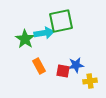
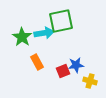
green star: moved 3 px left, 2 px up
orange rectangle: moved 2 px left, 4 px up
red square: rotated 32 degrees counterclockwise
yellow cross: rotated 24 degrees clockwise
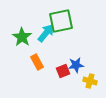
cyan arrow: moved 2 px right; rotated 42 degrees counterclockwise
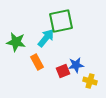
cyan arrow: moved 5 px down
green star: moved 6 px left, 5 px down; rotated 24 degrees counterclockwise
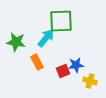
green square: rotated 10 degrees clockwise
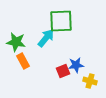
orange rectangle: moved 14 px left, 1 px up
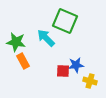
green square: moved 4 px right; rotated 25 degrees clockwise
cyan arrow: rotated 84 degrees counterclockwise
red square: rotated 24 degrees clockwise
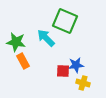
yellow cross: moved 7 px left, 2 px down
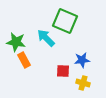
orange rectangle: moved 1 px right, 1 px up
blue star: moved 6 px right, 5 px up
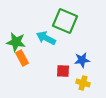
cyan arrow: rotated 18 degrees counterclockwise
orange rectangle: moved 2 px left, 2 px up
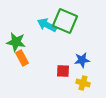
cyan arrow: moved 1 px right, 13 px up
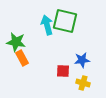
green square: rotated 10 degrees counterclockwise
cyan arrow: rotated 48 degrees clockwise
